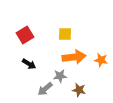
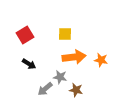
gray star: moved 1 px down; rotated 16 degrees clockwise
brown star: moved 3 px left
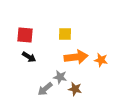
red square: rotated 36 degrees clockwise
orange arrow: moved 2 px right
black arrow: moved 7 px up
brown star: moved 1 px left, 1 px up
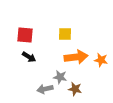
gray arrow: rotated 28 degrees clockwise
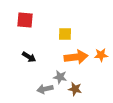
red square: moved 15 px up
orange star: moved 5 px up; rotated 16 degrees counterclockwise
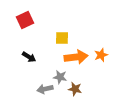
red square: rotated 30 degrees counterclockwise
yellow square: moved 3 px left, 4 px down
orange star: rotated 16 degrees counterclockwise
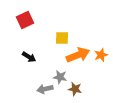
orange arrow: moved 2 px right, 2 px up; rotated 15 degrees counterclockwise
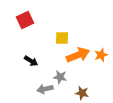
black arrow: moved 2 px right, 4 px down
brown star: moved 7 px right, 4 px down
